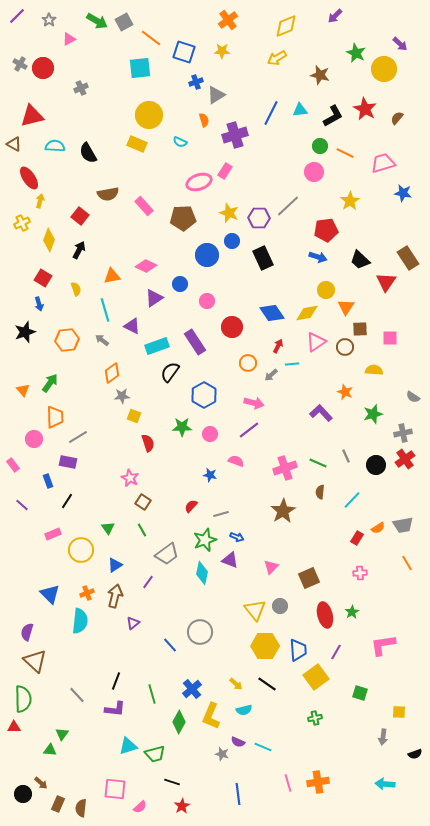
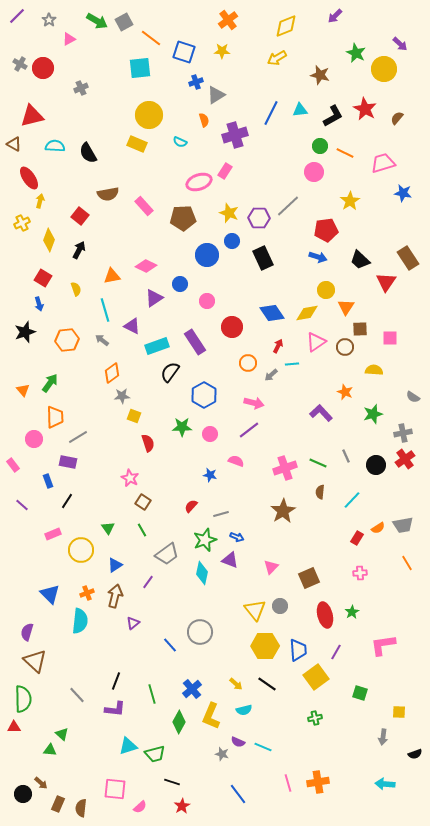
green triangle at (62, 734): rotated 24 degrees counterclockwise
blue line at (238, 794): rotated 30 degrees counterclockwise
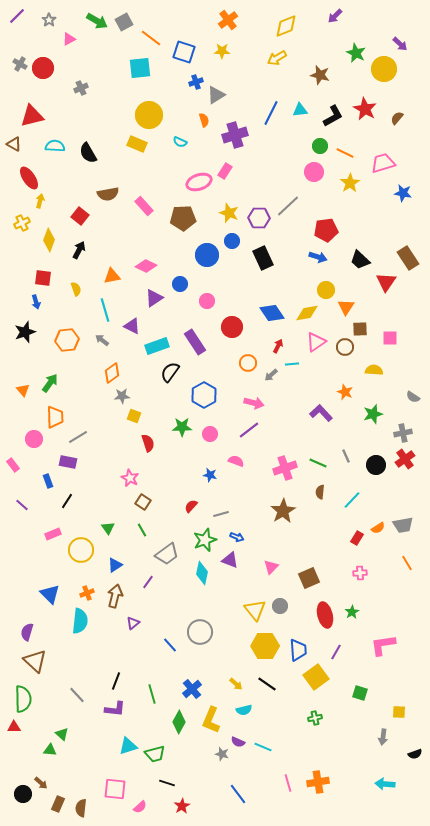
yellow star at (350, 201): moved 18 px up
red square at (43, 278): rotated 24 degrees counterclockwise
blue arrow at (39, 304): moved 3 px left, 2 px up
yellow L-shape at (211, 716): moved 4 px down
black line at (172, 782): moved 5 px left, 1 px down
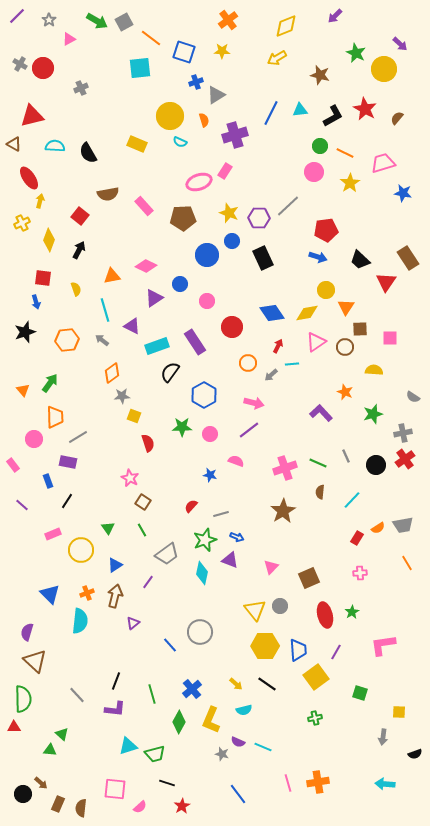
yellow circle at (149, 115): moved 21 px right, 1 px down
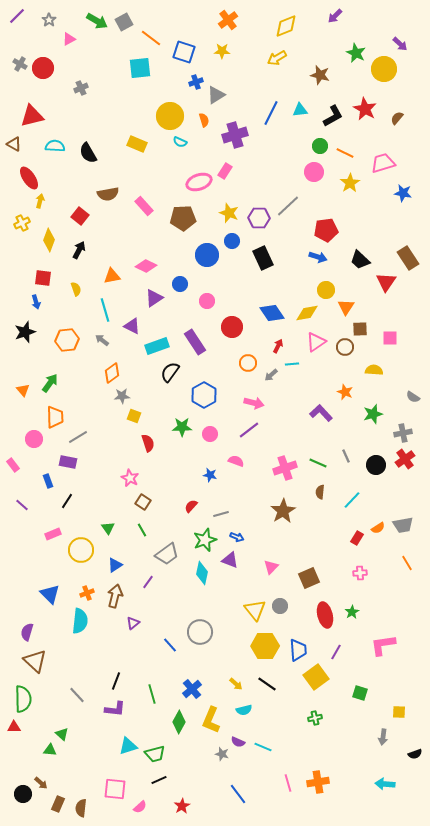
black line at (167, 783): moved 8 px left, 3 px up; rotated 42 degrees counterclockwise
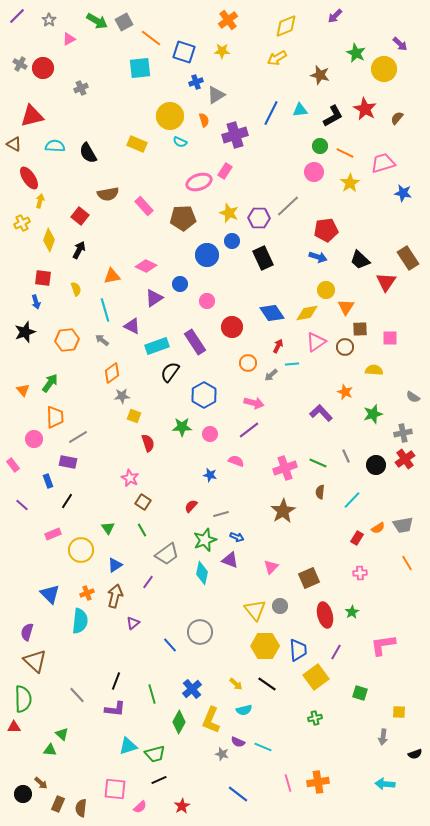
blue line at (238, 794): rotated 15 degrees counterclockwise
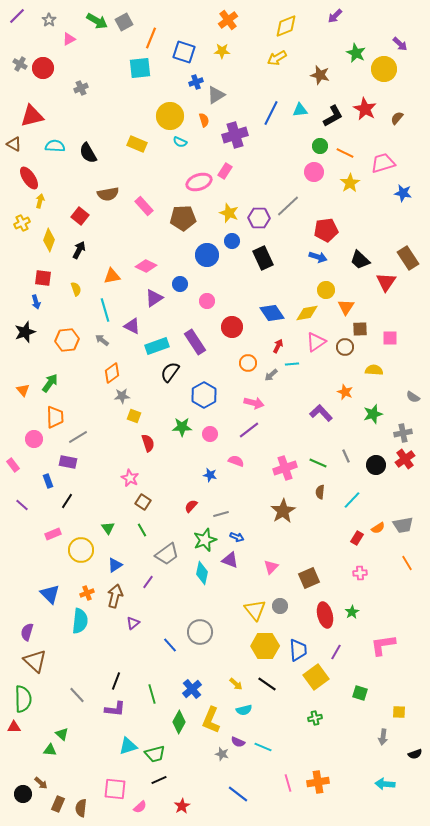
orange line at (151, 38): rotated 75 degrees clockwise
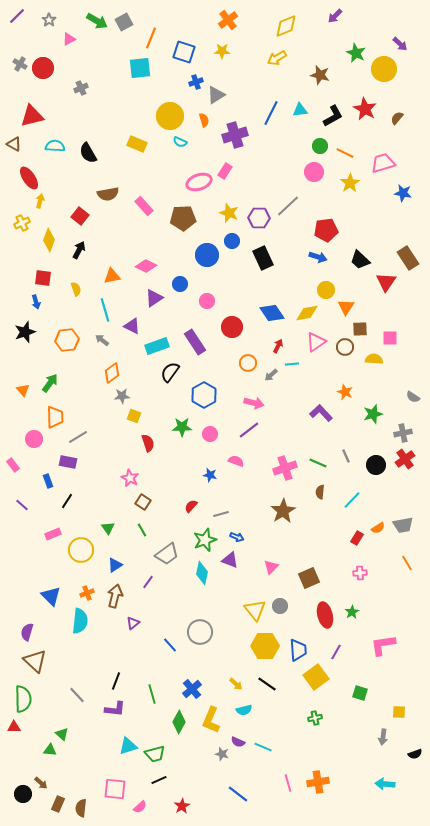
yellow semicircle at (374, 370): moved 11 px up
blue triangle at (50, 594): moved 1 px right, 2 px down
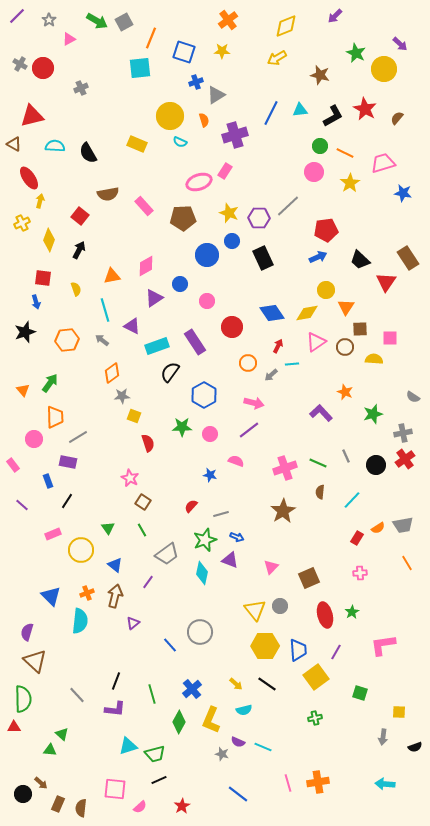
blue arrow at (318, 257): rotated 42 degrees counterclockwise
pink diamond at (146, 266): rotated 55 degrees counterclockwise
blue triangle at (115, 565): rotated 49 degrees counterclockwise
black semicircle at (415, 754): moved 7 px up
